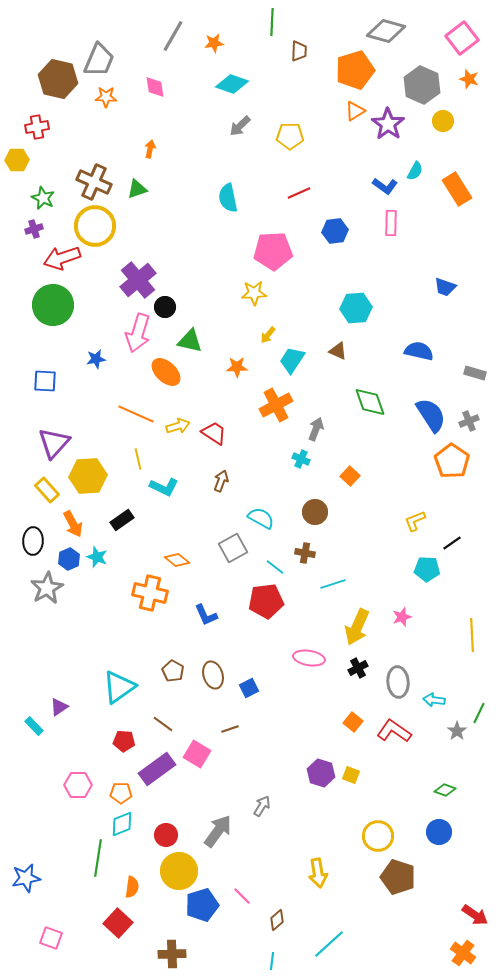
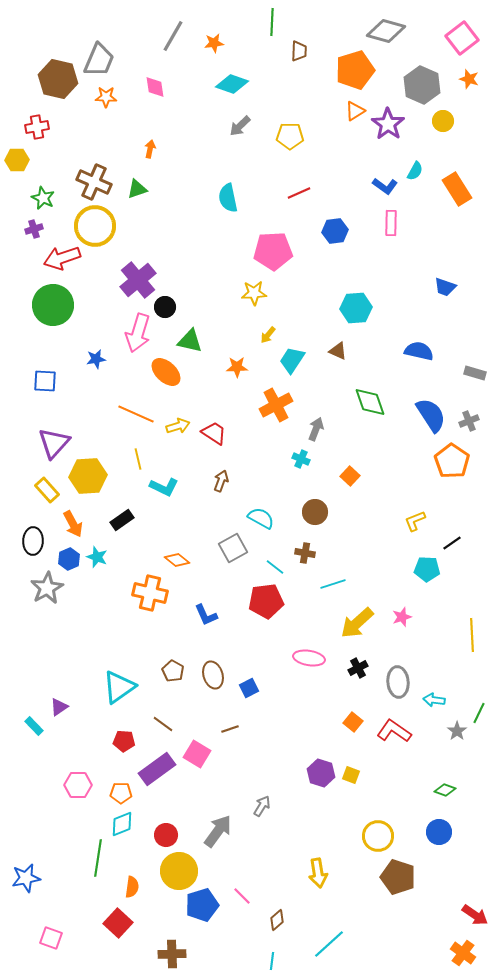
yellow arrow at (357, 627): moved 4 px up; rotated 24 degrees clockwise
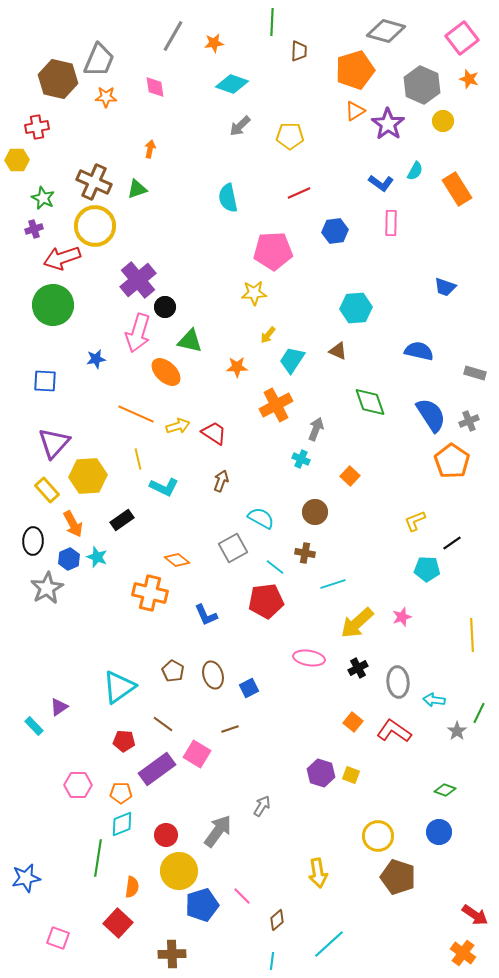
blue L-shape at (385, 186): moved 4 px left, 3 px up
pink square at (51, 938): moved 7 px right
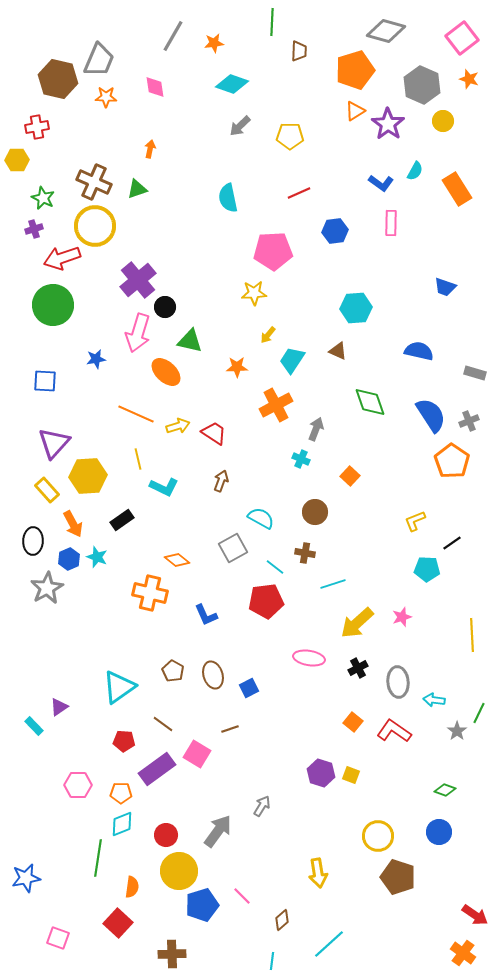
brown diamond at (277, 920): moved 5 px right
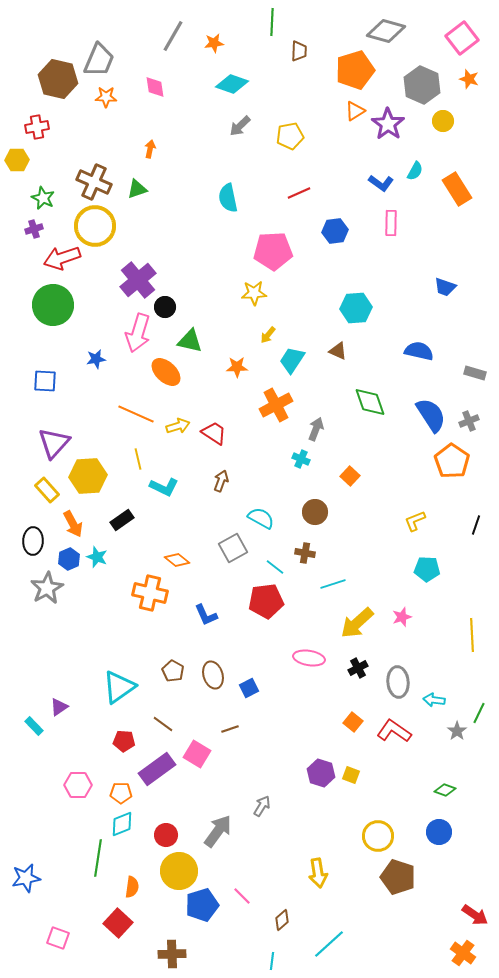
yellow pentagon at (290, 136): rotated 12 degrees counterclockwise
black line at (452, 543): moved 24 px right, 18 px up; rotated 36 degrees counterclockwise
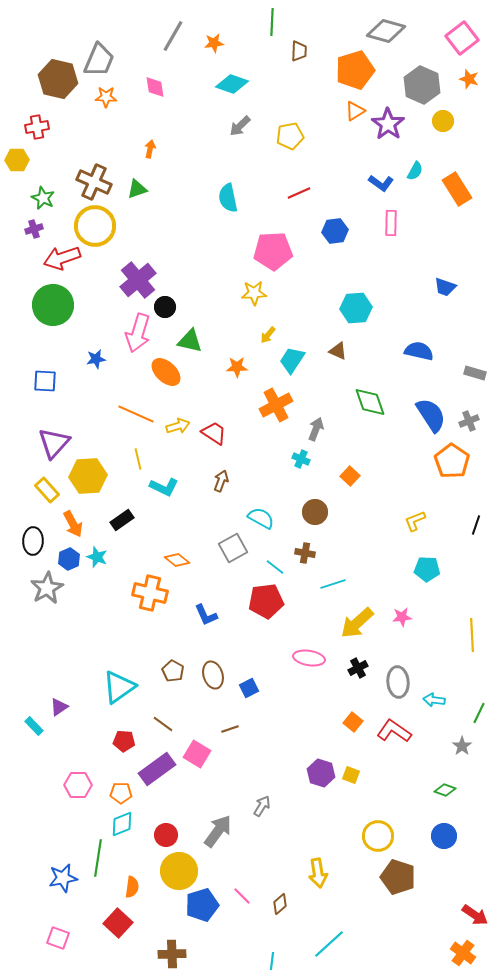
pink star at (402, 617): rotated 12 degrees clockwise
gray star at (457, 731): moved 5 px right, 15 px down
blue circle at (439, 832): moved 5 px right, 4 px down
blue star at (26, 878): moved 37 px right
brown diamond at (282, 920): moved 2 px left, 16 px up
